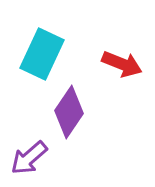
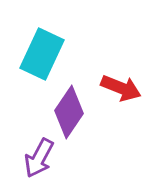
red arrow: moved 1 px left, 24 px down
purple arrow: moved 10 px right; rotated 21 degrees counterclockwise
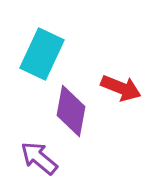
purple diamond: moved 2 px right, 1 px up; rotated 24 degrees counterclockwise
purple arrow: rotated 102 degrees clockwise
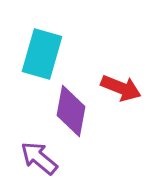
cyan rectangle: rotated 9 degrees counterclockwise
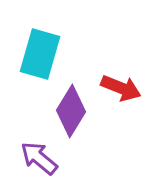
cyan rectangle: moved 2 px left
purple diamond: rotated 21 degrees clockwise
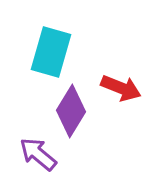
cyan rectangle: moved 11 px right, 2 px up
purple arrow: moved 1 px left, 4 px up
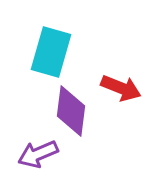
purple diamond: rotated 24 degrees counterclockwise
purple arrow: rotated 63 degrees counterclockwise
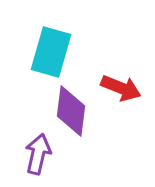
purple arrow: rotated 126 degrees clockwise
